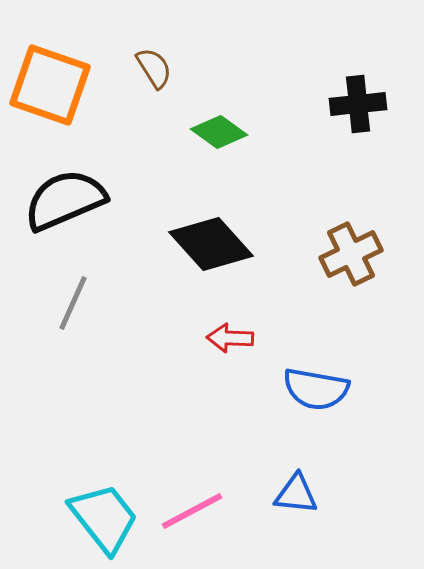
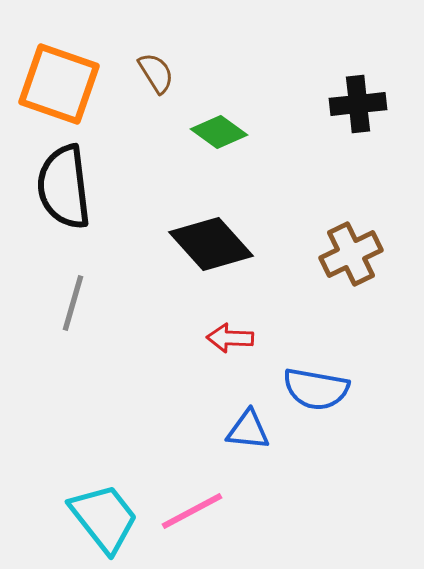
brown semicircle: moved 2 px right, 5 px down
orange square: moved 9 px right, 1 px up
black semicircle: moved 1 px left, 13 px up; rotated 74 degrees counterclockwise
gray line: rotated 8 degrees counterclockwise
blue triangle: moved 48 px left, 64 px up
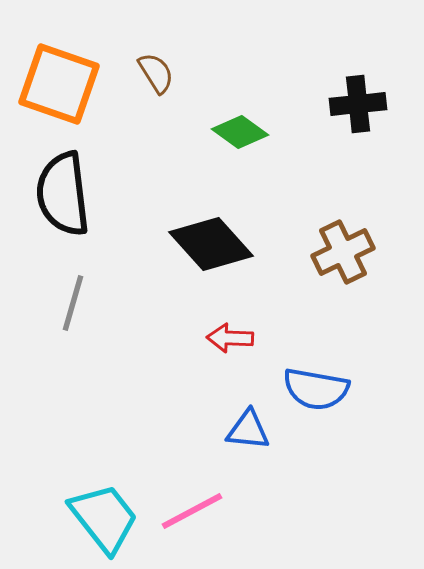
green diamond: moved 21 px right
black semicircle: moved 1 px left, 7 px down
brown cross: moved 8 px left, 2 px up
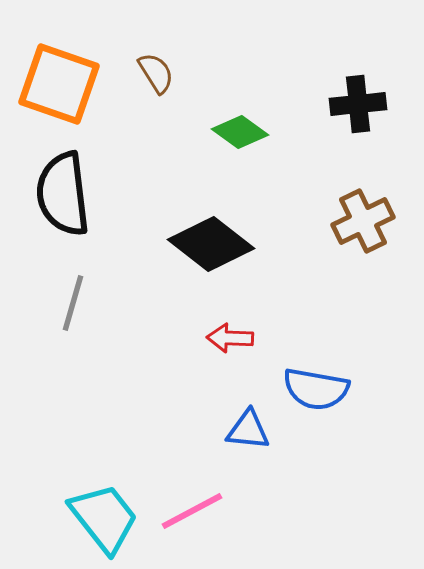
black diamond: rotated 10 degrees counterclockwise
brown cross: moved 20 px right, 31 px up
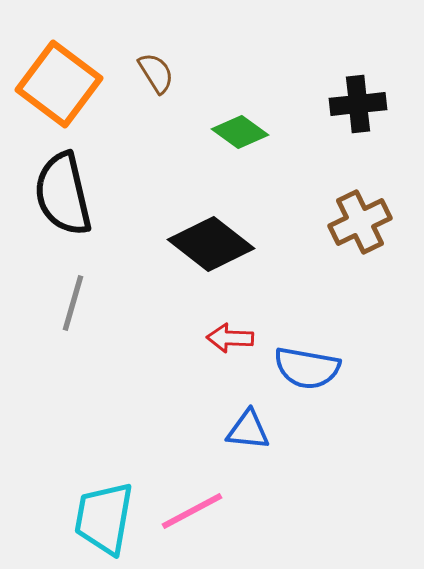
orange square: rotated 18 degrees clockwise
black semicircle: rotated 6 degrees counterclockwise
brown cross: moved 3 px left, 1 px down
blue semicircle: moved 9 px left, 21 px up
cyan trapezoid: rotated 132 degrees counterclockwise
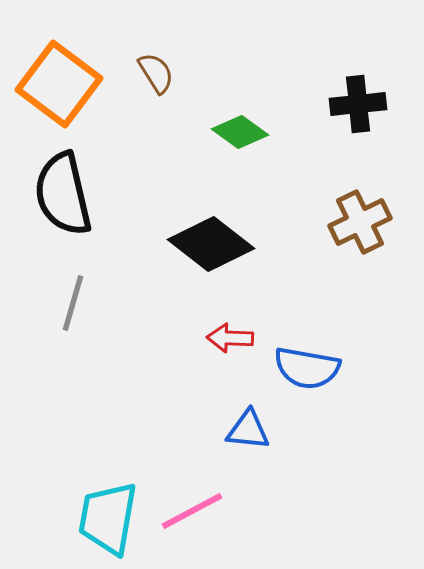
cyan trapezoid: moved 4 px right
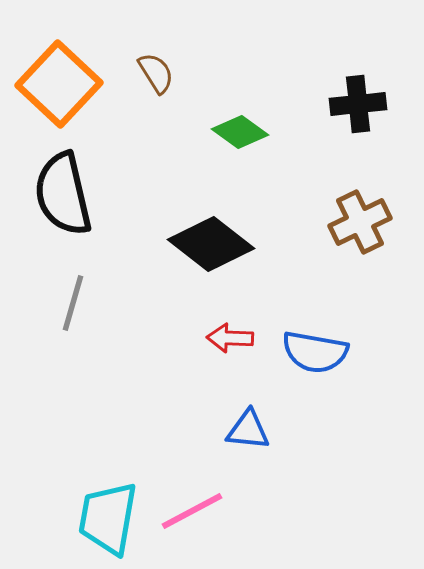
orange square: rotated 6 degrees clockwise
blue semicircle: moved 8 px right, 16 px up
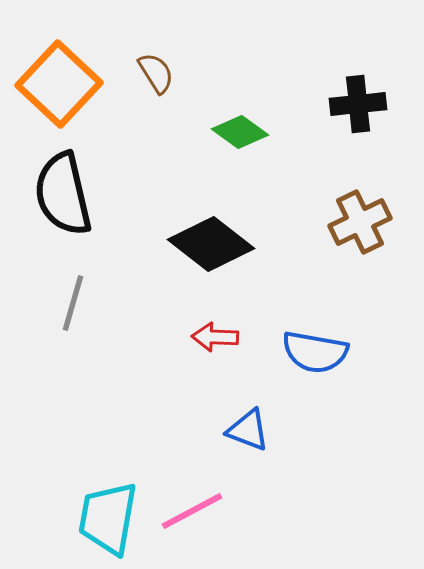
red arrow: moved 15 px left, 1 px up
blue triangle: rotated 15 degrees clockwise
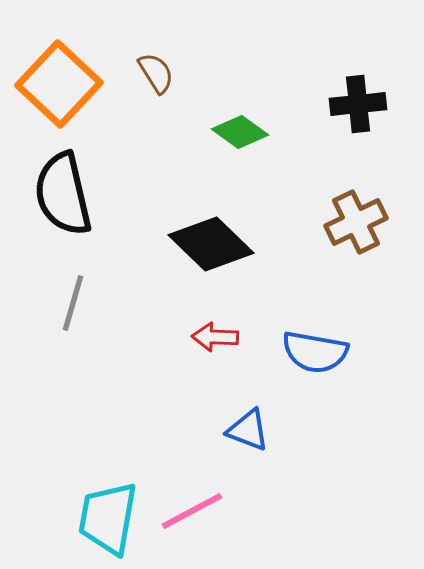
brown cross: moved 4 px left
black diamond: rotated 6 degrees clockwise
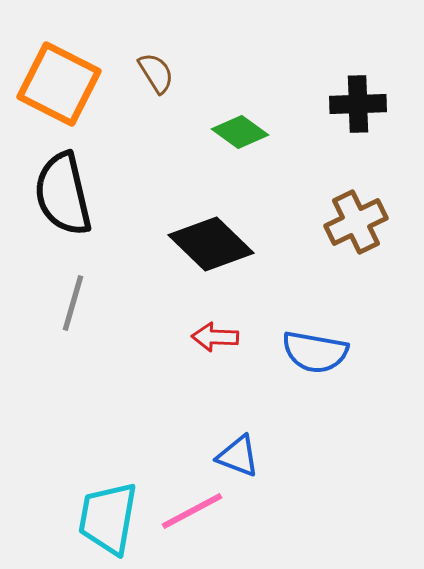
orange square: rotated 16 degrees counterclockwise
black cross: rotated 4 degrees clockwise
blue triangle: moved 10 px left, 26 px down
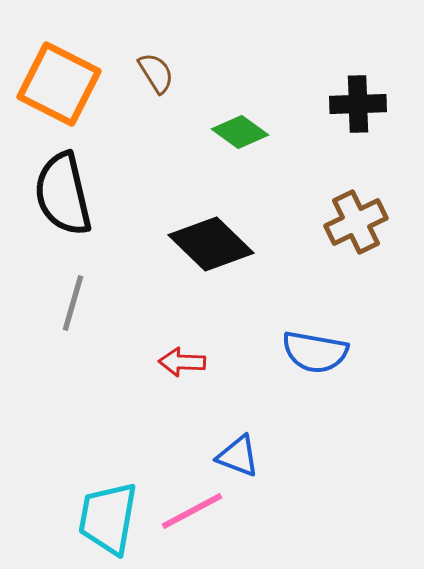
red arrow: moved 33 px left, 25 px down
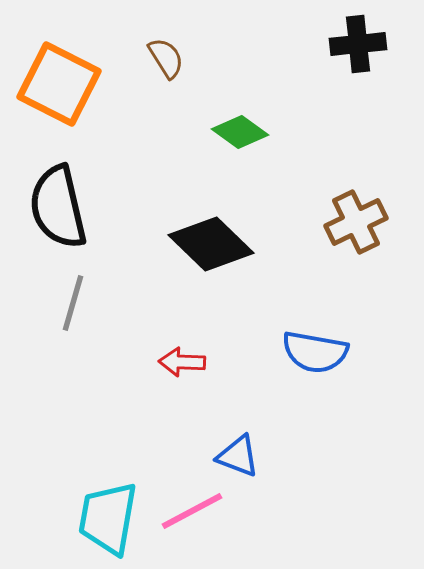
brown semicircle: moved 10 px right, 15 px up
black cross: moved 60 px up; rotated 4 degrees counterclockwise
black semicircle: moved 5 px left, 13 px down
